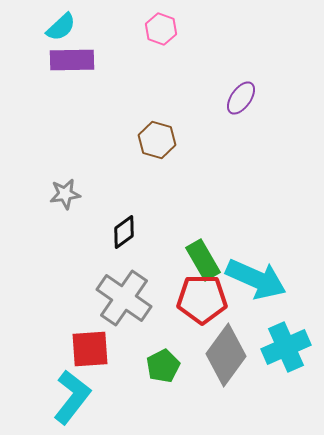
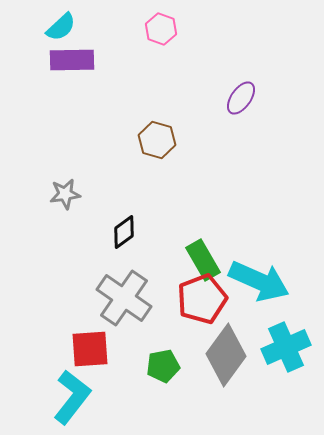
cyan arrow: moved 3 px right, 2 px down
red pentagon: rotated 21 degrees counterclockwise
green pentagon: rotated 16 degrees clockwise
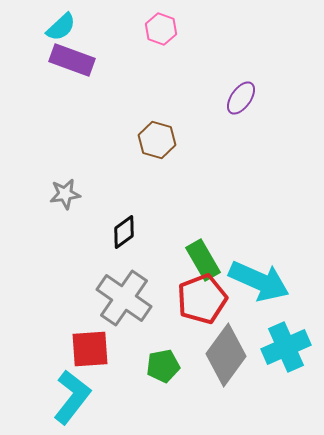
purple rectangle: rotated 21 degrees clockwise
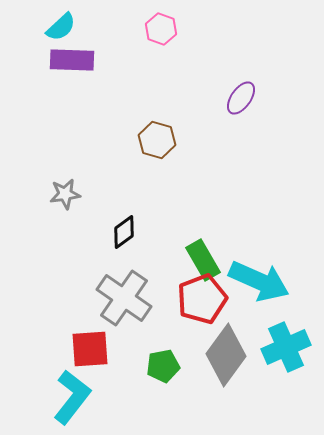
purple rectangle: rotated 18 degrees counterclockwise
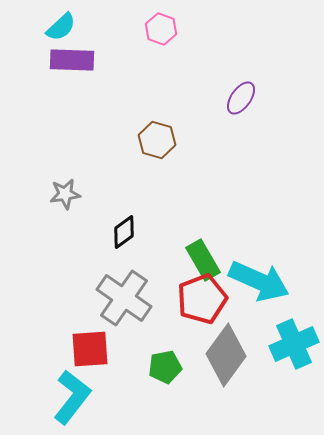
cyan cross: moved 8 px right, 3 px up
green pentagon: moved 2 px right, 1 px down
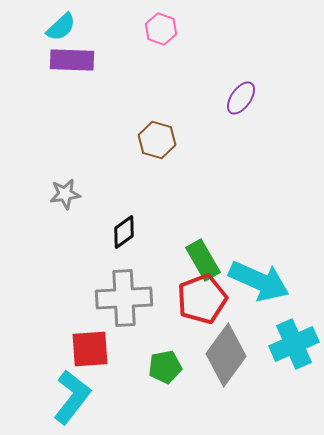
gray cross: rotated 38 degrees counterclockwise
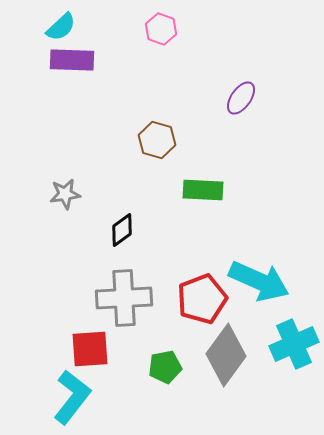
black diamond: moved 2 px left, 2 px up
green rectangle: moved 70 px up; rotated 57 degrees counterclockwise
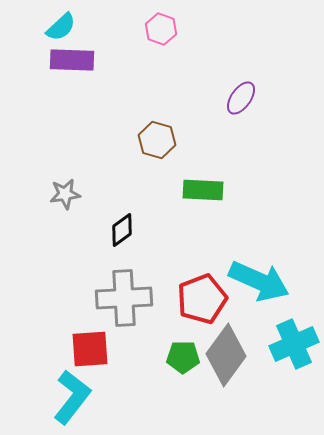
green pentagon: moved 18 px right, 10 px up; rotated 12 degrees clockwise
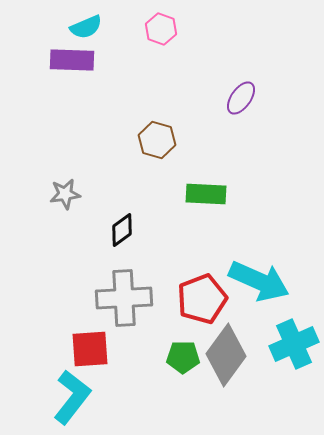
cyan semicircle: moved 25 px right; rotated 20 degrees clockwise
green rectangle: moved 3 px right, 4 px down
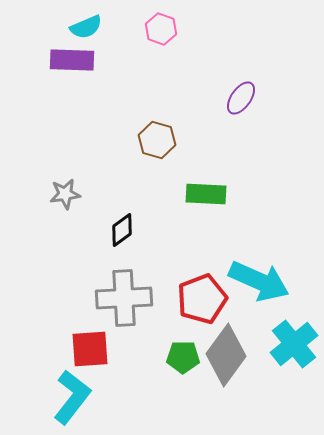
cyan cross: rotated 15 degrees counterclockwise
